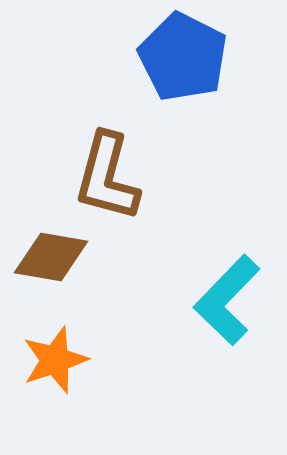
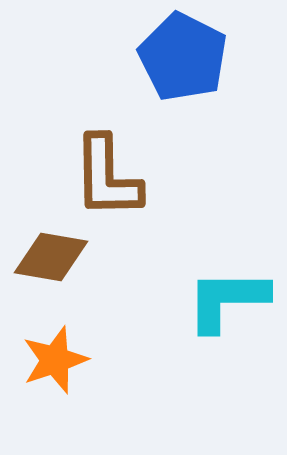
brown L-shape: rotated 16 degrees counterclockwise
cyan L-shape: rotated 46 degrees clockwise
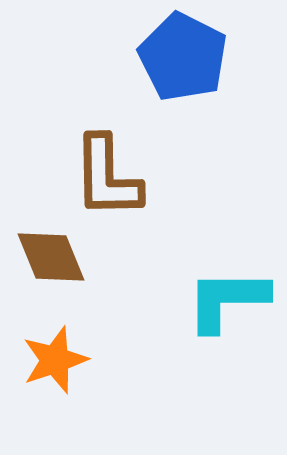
brown diamond: rotated 58 degrees clockwise
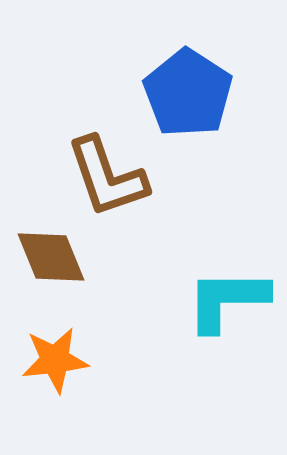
blue pentagon: moved 5 px right, 36 px down; rotated 6 degrees clockwise
brown L-shape: rotated 18 degrees counterclockwise
orange star: rotated 12 degrees clockwise
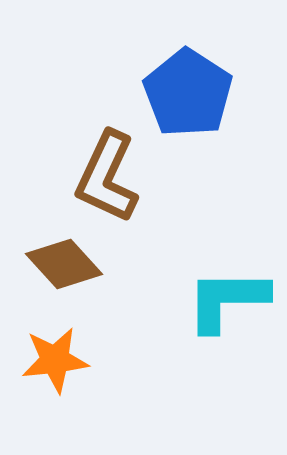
brown L-shape: rotated 44 degrees clockwise
brown diamond: moved 13 px right, 7 px down; rotated 20 degrees counterclockwise
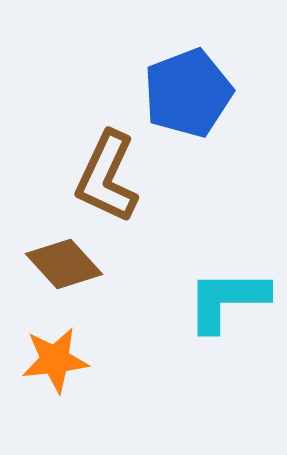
blue pentagon: rotated 18 degrees clockwise
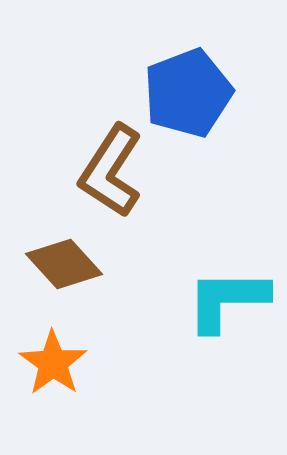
brown L-shape: moved 4 px right, 6 px up; rotated 8 degrees clockwise
orange star: moved 2 px left, 3 px down; rotated 30 degrees counterclockwise
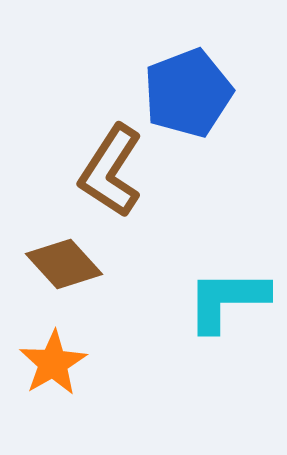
orange star: rotated 6 degrees clockwise
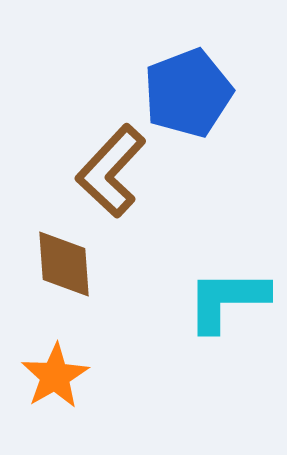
brown L-shape: rotated 10 degrees clockwise
brown diamond: rotated 38 degrees clockwise
orange star: moved 2 px right, 13 px down
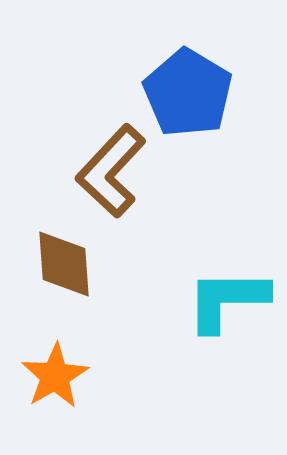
blue pentagon: rotated 20 degrees counterclockwise
